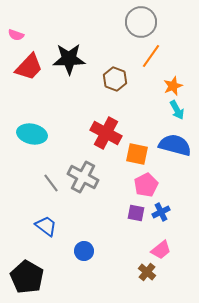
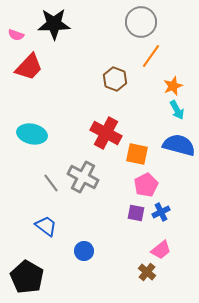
black star: moved 15 px left, 35 px up
blue semicircle: moved 4 px right
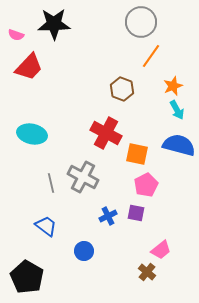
brown hexagon: moved 7 px right, 10 px down
gray line: rotated 24 degrees clockwise
blue cross: moved 53 px left, 4 px down
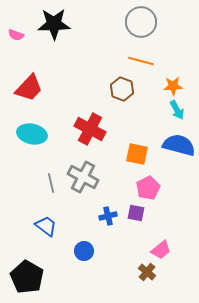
orange line: moved 10 px left, 5 px down; rotated 70 degrees clockwise
red trapezoid: moved 21 px down
orange star: rotated 18 degrees clockwise
red cross: moved 16 px left, 4 px up
pink pentagon: moved 2 px right, 3 px down
blue cross: rotated 12 degrees clockwise
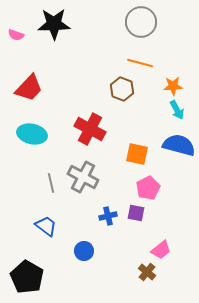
orange line: moved 1 px left, 2 px down
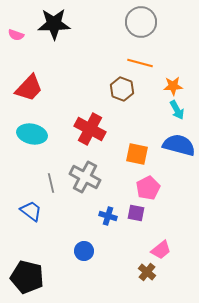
gray cross: moved 2 px right
blue cross: rotated 30 degrees clockwise
blue trapezoid: moved 15 px left, 15 px up
black pentagon: rotated 16 degrees counterclockwise
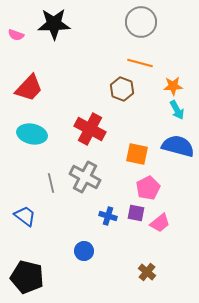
blue semicircle: moved 1 px left, 1 px down
blue trapezoid: moved 6 px left, 5 px down
pink trapezoid: moved 1 px left, 27 px up
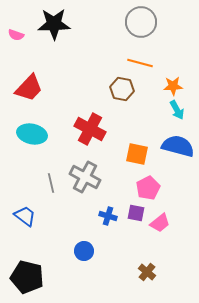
brown hexagon: rotated 10 degrees counterclockwise
